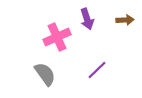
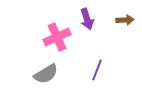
purple line: rotated 25 degrees counterclockwise
gray semicircle: moved 1 px right; rotated 95 degrees clockwise
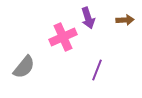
purple arrow: moved 1 px right, 1 px up
pink cross: moved 6 px right
gray semicircle: moved 22 px left, 7 px up; rotated 20 degrees counterclockwise
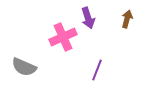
brown arrow: moved 2 px right, 1 px up; rotated 72 degrees counterclockwise
gray semicircle: rotated 75 degrees clockwise
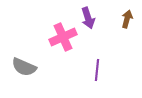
purple line: rotated 15 degrees counterclockwise
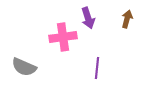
pink cross: rotated 16 degrees clockwise
purple line: moved 2 px up
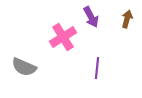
purple arrow: moved 3 px right, 1 px up; rotated 10 degrees counterclockwise
pink cross: rotated 24 degrees counterclockwise
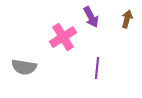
gray semicircle: rotated 15 degrees counterclockwise
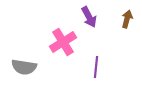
purple arrow: moved 2 px left
pink cross: moved 5 px down
purple line: moved 1 px left, 1 px up
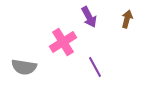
purple line: moved 1 px left; rotated 35 degrees counterclockwise
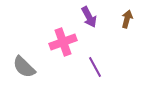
pink cross: rotated 12 degrees clockwise
gray semicircle: rotated 35 degrees clockwise
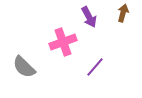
brown arrow: moved 4 px left, 6 px up
purple line: rotated 70 degrees clockwise
